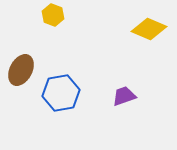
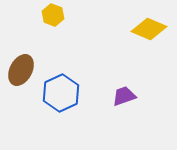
blue hexagon: rotated 15 degrees counterclockwise
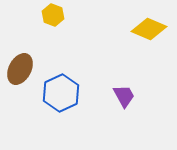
brown ellipse: moved 1 px left, 1 px up
purple trapezoid: rotated 80 degrees clockwise
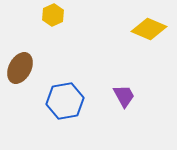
yellow hexagon: rotated 15 degrees clockwise
brown ellipse: moved 1 px up
blue hexagon: moved 4 px right, 8 px down; rotated 15 degrees clockwise
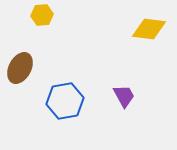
yellow hexagon: moved 11 px left; rotated 20 degrees clockwise
yellow diamond: rotated 16 degrees counterclockwise
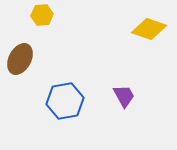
yellow diamond: rotated 12 degrees clockwise
brown ellipse: moved 9 px up
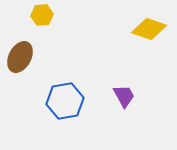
brown ellipse: moved 2 px up
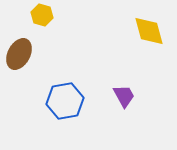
yellow hexagon: rotated 20 degrees clockwise
yellow diamond: moved 2 px down; rotated 56 degrees clockwise
brown ellipse: moved 1 px left, 3 px up
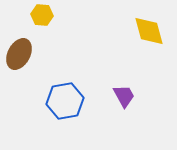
yellow hexagon: rotated 10 degrees counterclockwise
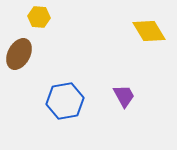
yellow hexagon: moved 3 px left, 2 px down
yellow diamond: rotated 16 degrees counterclockwise
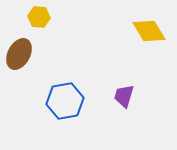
purple trapezoid: rotated 135 degrees counterclockwise
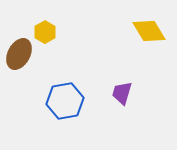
yellow hexagon: moved 6 px right, 15 px down; rotated 25 degrees clockwise
purple trapezoid: moved 2 px left, 3 px up
